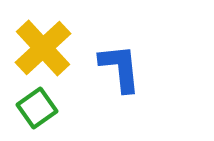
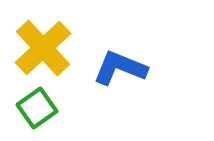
blue L-shape: rotated 62 degrees counterclockwise
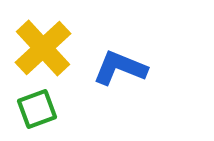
green square: moved 1 px down; rotated 15 degrees clockwise
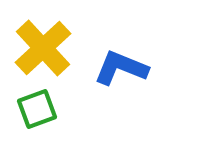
blue L-shape: moved 1 px right
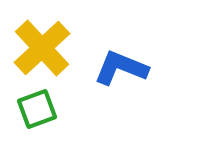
yellow cross: moved 1 px left
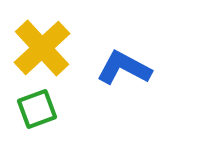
blue L-shape: moved 3 px right; rotated 6 degrees clockwise
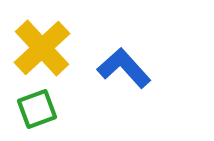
blue L-shape: rotated 20 degrees clockwise
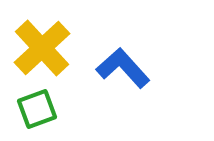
blue L-shape: moved 1 px left
